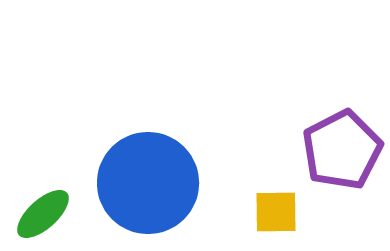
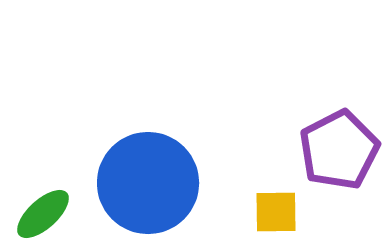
purple pentagon: moved 3 px left
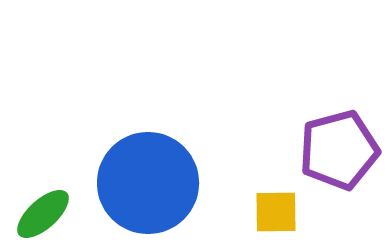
purple pentagon: rotated 12 degrees clockwise
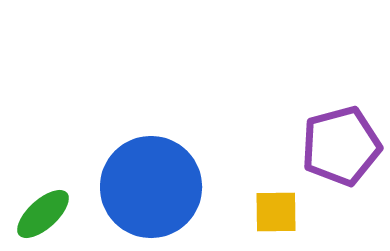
purple pentagon: moved 2 px right, 4 px up
blue circle: moved 3 px right, 4 px down
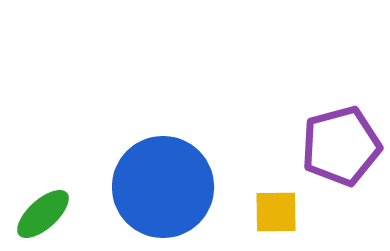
blue circle: moved 12 px right
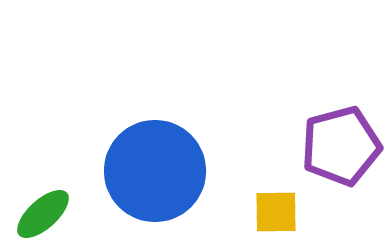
blue circle: moved 8 px left, 16 px up
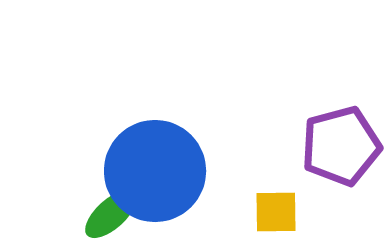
green ellipse: moved 68 px right
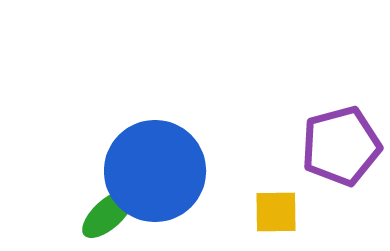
green ellipse: moved 3 px left
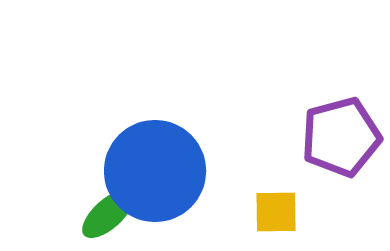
purple pentagon: moved 9 px up
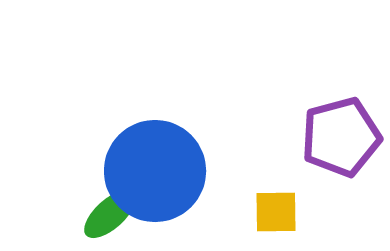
green ellipse: moved 2 px right
